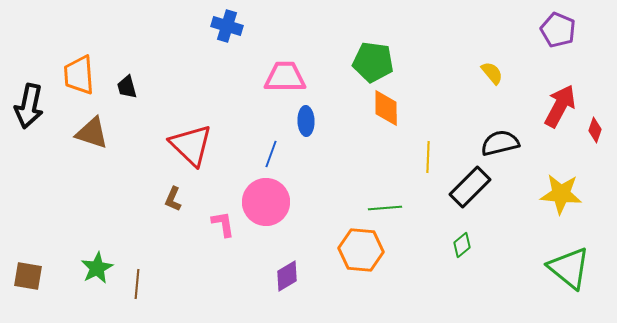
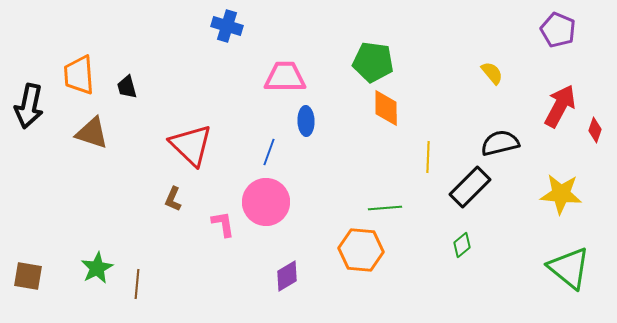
blue line: moved 2 px left, 2 px up
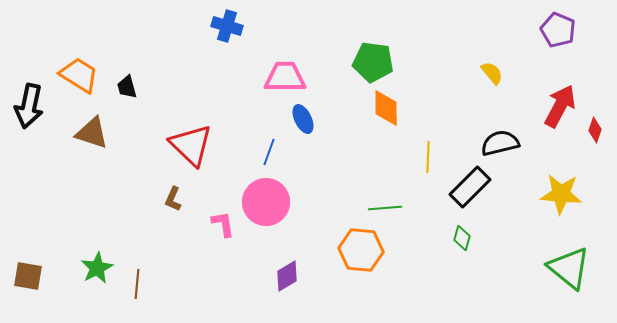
orange trapezoid: rotated 126 degrees clockwise
blue ellipse: moved 3 px left, 2 px up; rotated 24 degrees counterclockwise
green diamond: moved 7 px up; rotated 35 degrees counterclockwise
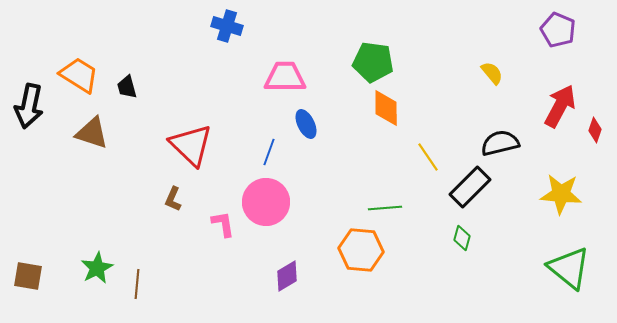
blue ellipse: moved 3 px right, 5 px down
yellow line: rotated 36 degrees counterclockwise
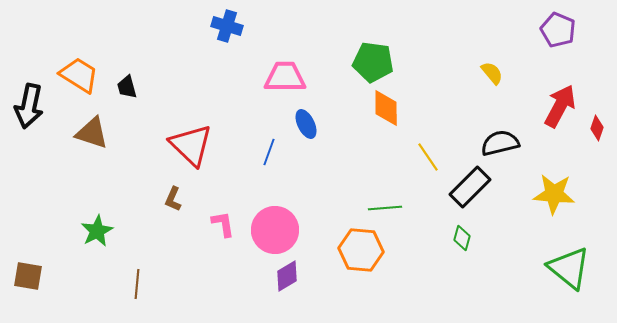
red diamond: moved 2 px right, 2 px up
yellow star: moved 7 px left
pink circle: moved 9 px right, 28 px down
green star: moved 37 px up
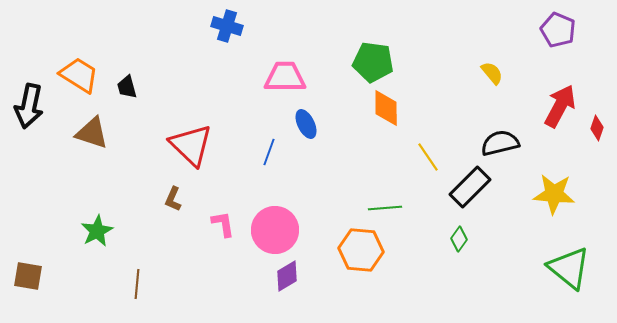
green diamond: moved 3 px left, 1 px down; rotated 20 degrees clockwise
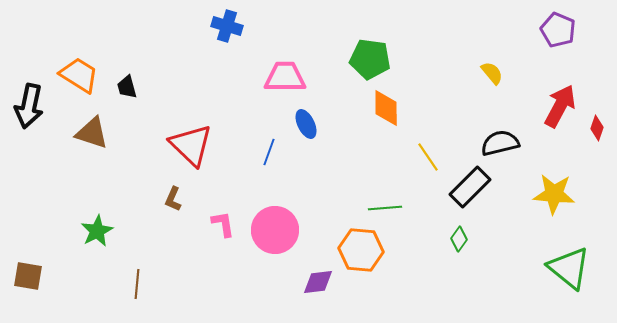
green pentagon: moved 3 px left, 3 px up
purple diamond: moved 31 px right, 6 px down; rotated 24 degrees clockwise
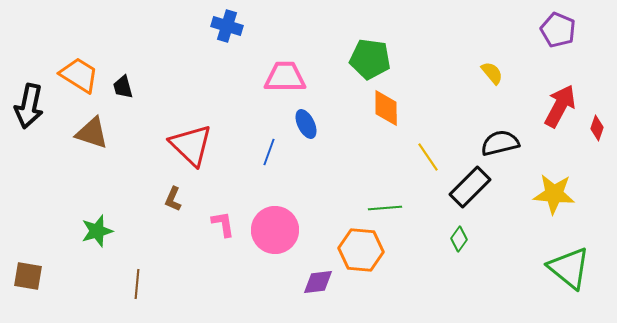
black trapezoid: moved 4 px left
green star: rotated 12 degrees clockwise
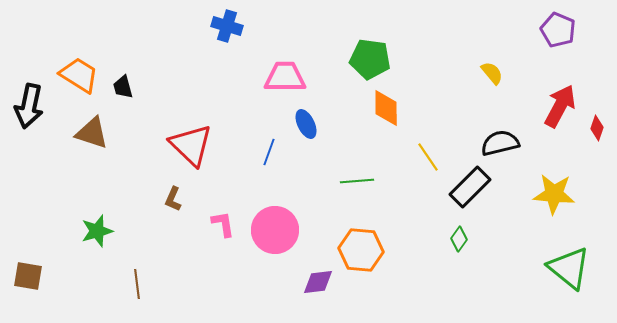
green line: moved 28 px left, 27 px up
brown line: rotated 12 degrees counterclockwise
